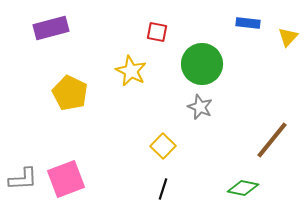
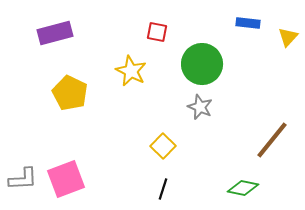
purple rectangle: moved 4 px right, 5 px down
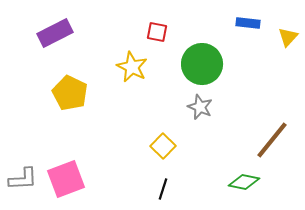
purple rectangle: rotated 12 degrees counterclockwise
yellow star: moved 1 px right, 4 px up
green diamond: moved 1 px right, 6 px up
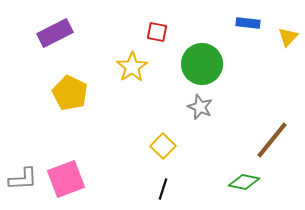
yellow star: rotated 12 degrees clockwise
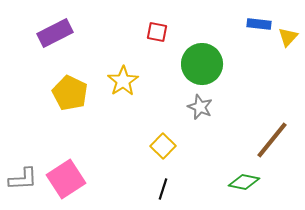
blue rectangle: moved 11 px right, 1 px down
yellow star: moved 9 px left, 14 px down
pink square: rotated 12 degrees counterclockwise
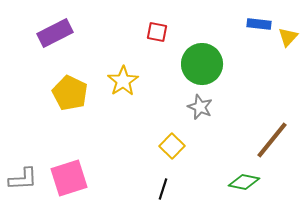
yellow square: moved 9 px right
pink square: moved 3 px right, 1 px up; rotated 15 degrees clockwise
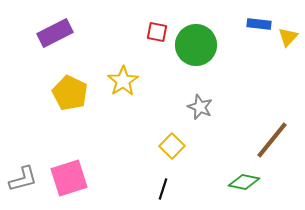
green circle: moved 6 px left, 19 px up
gray L-shape: rotated 12 degrees counterclockwise
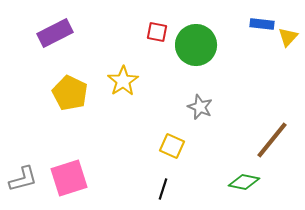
blue rectangle: moved 3 px right
yellow square: rotated 20 degrees counterclockwise
